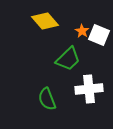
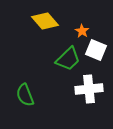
white square: moved 3 px left, 15 px down
green semicircle: moved 22 px left, 4 px up
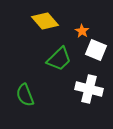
green trapezoid: moved 9 px left
white cross: rotated 20 degrees clockwise
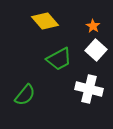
orange star: moved 11 px right, 5 px up
white square: rotated 20 degrees clockwise
green trapezoid: rotated 16 degrees clockwise
green semicircle: rotated 120 degrees counterclockwise
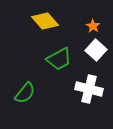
green semicircle: moved 2 px up
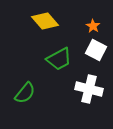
white square: rotated 15 degrees counterclockwise
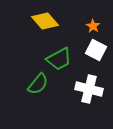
green semicircle: moved 13 px right, 9 px up
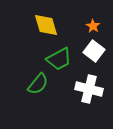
yellow diamond: moved 1 px right, 4 px down; rotated 24 degrees clockwise
white square: moved 2 px left, 1 px down; rotated 10 degrees clockwise
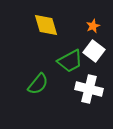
orange star: rotated 16 degrees clockwise
green trapezoid: moved 11 px right, 2 px down
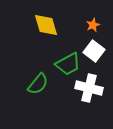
orange star: moved 1 px up
green trapezoid: moved 2 px left, 3 px down
white cross: moved 1 px up
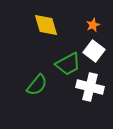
green semicircle: moved 1 px left, 1 px down
white cross: moved 1 px right, 1 px up
